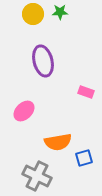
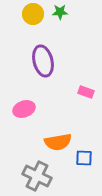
pink ellipse: moved 2 px up; rotated 25 degrees clockwise
blue square: rotated 18 degrees clockwise
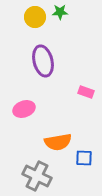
yellow circle: moved 2 px right, 3 px down
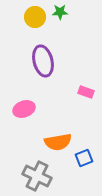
blue square: rotated 24 degrees counterclockwise
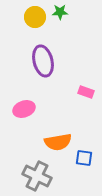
blue square: rotated 30 degrees clockwise
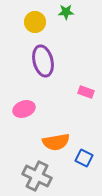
green star: moved 6 px right
yellow circle: moved 5 px down
orange semicircle: moved 2 px left
blue square: rotated 18 degrees clockwise
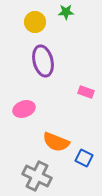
orange semicircle: rotated 32 degrees clockwise
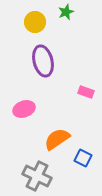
green star: rotated 21 degrees counterclockwise
orange semicircle: moved 1 px right, 3 px up; rotated 124 degrees clockwise
blue square: moved 1 px left
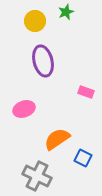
yellow circle: moved 1 px up
